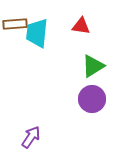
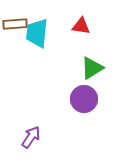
green triangle: moved 1 px left, 2 px down
purple circle: moved 8 px left
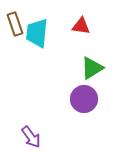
brown rectangle: rotated 75 degrees clockwise
purple arrow: rotated 110 degrees clockwise
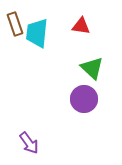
green triangle: rotated 45 degrees counterclockwise
purple arrow: moved 2 px left, 6 px down
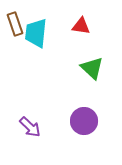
cyan trapezoid: moved 1 px left
purple circle: moved 22 px down
purple arrow: moved 1 px right, 16 px up; rotated 10 degrees counterclockwise
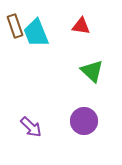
brown rectangle: moved 2 px down
cyan trapezoid: rotated 28 degrees counterclockwise
green triangle: moved 3 px down
purple arrow: moved 1 px right
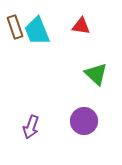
brown rectangle: moved 1 px down
cyan trapezoid: moved 1 px right, 2 px up
green triangle: moved 4 px right, 3 px down
purple arrow: rotated 65 degrees clockwise
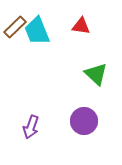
brown rectangle: rotated 65 degrees clockwise
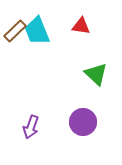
brown rectangle: moved 4 px down
purple circle: moved 1 px left, 1 px down
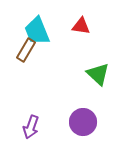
brown rectangle: moved 11 px right, 19 px down; rotated 15 degrees counterclockwise
green triangle: moved 2 px right
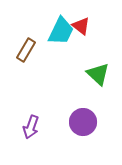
red triangle: rotated 30 degrees clockwise
cyan trapezoid: moved 24 px right; rotated 132 degrees counterclockwise
